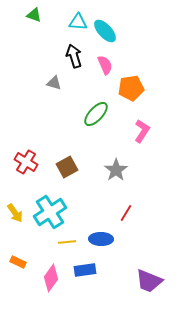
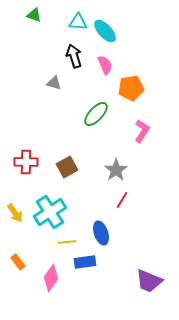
red cross: rotated 30 degrees counterclockwise
red line: moved 4 px left, 13 px up
blue ellipse: moved 6 px up; rotated 70 degrees clockwise
orange rectangle: rotated 28 degrees clockwise
blue rectangle: moved 8 px up
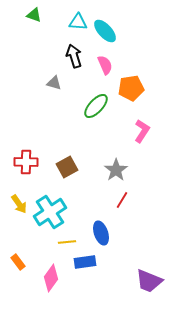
green ellipse: moved 8 px up
yellow arrow: moved 4 px right, 9 px up
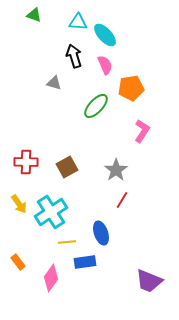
cyan ellipse: moved 4 px down
cyan cross: moved 1 px right
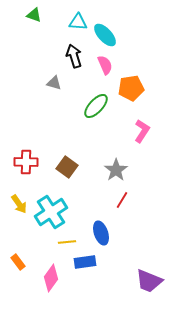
brown square: rotated 25 degrees counterclockwise
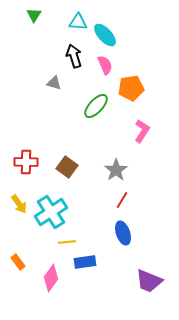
green triangle: rotated 42 degrees clockwise
blue ellipse: moved 22 px right
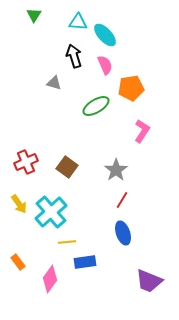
green ellipse: rotated 16 degrees clockwise
red cross: rotated 25 degrees counterclockwise
cyan cross: rotated 8 degrees counterclockwise
pink diamond: moved 1 px left, 1 px down
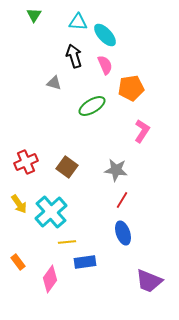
green ellipse: moved 4 px left
gray star: rotated 30 degrees counterclockwise
